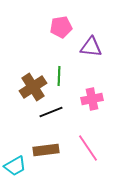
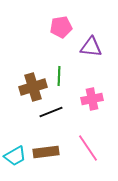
brown cross: rotated 16 degrees clockwise
brown rectangle: moved 2 px down
cyan trapezoid: moved 10 px up
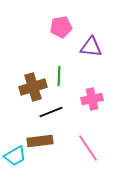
brown rectangle: moved 6 px left, 11 px up
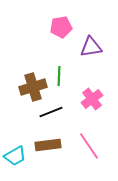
purple triangle: rotated 15 degrees counterclockwise
pink cross: rotated 25 degrees counterclockwise
brown rectangle: moved 8 px right, 4 px down
pink line: moved 1 px right, 2 px up
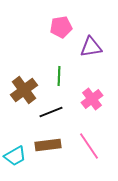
brown cross: moved 9 px left, 3 px down; rotated 20 degrees counterclockwise
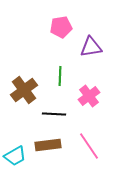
green line: moved 1 px right
pink cross: moved 3 px left, 3 px up
black line: moved 3 px right, 2 px down; rotated 25 degrees clockwise
